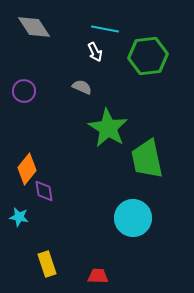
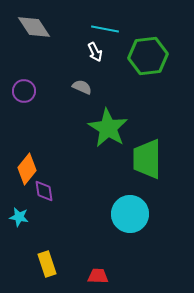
green trapezoid: rotated 12 degrees clockwise
cyan circle: moved 3 px left, 4 px up
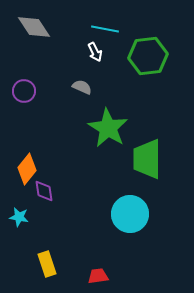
red trapezoid: rotated 10 degrees counterclockwise
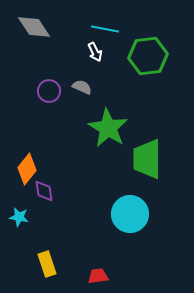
purple circle: moved 25 px right
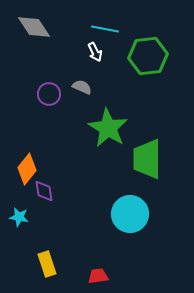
purple circle: moved 3 px down
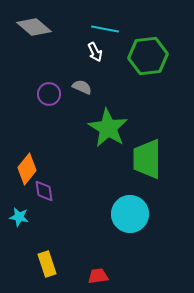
gray diamond: rotated 16 degrees counterclockwise
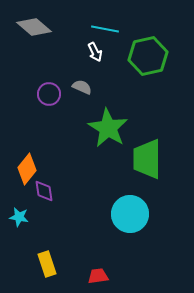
green hexagon: rotated 6 degrees counterclockwise
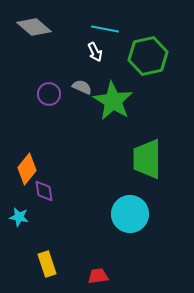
green star: moved 5 px right, 27 px up
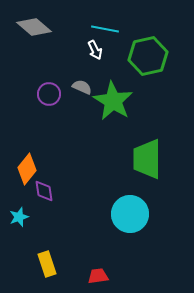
white arrow: moved 2 px up
cyan star: rotated 30 degrees counterclockwise
